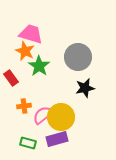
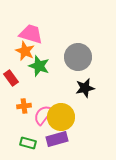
green star: rotated 15 degrees counterclockwise
pink semicircle: rotated 15 degrees counterclockwise
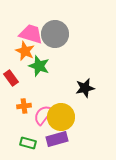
gray circle: moved 23 px left, 23 px up
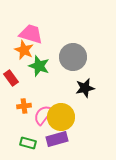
gray circle: moved 18 px right, 23 px down
orange star: moved 1 px left, 1 px up
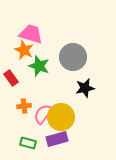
pink semicircle: moved 1 px up
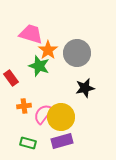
orange star: moved 24 px right; rotated 12 degrees clockwise
gray circle: moved 4 px right, 4 px up
purple rectangle: moved 5 px right, 2 px down
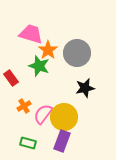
orange cross: rotated 24 degrees counterclockwise
yellow circle: moved 3 px right
purple rectangle: rotated 55 degrees counterclockwise
